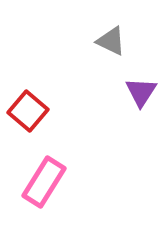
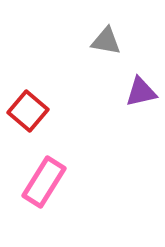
gray triangle: moved 5 px left; rotated 16 degrees counterclockwise
purple triangle: rotated 44 degrees clockwise
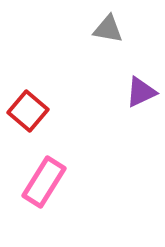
gray triangle: moved 2 px right, 12 px up
purple triangle: rotated 12 degrees counterclockwise
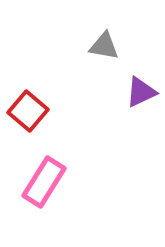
gray triangle: moved 4 px left, 17 px down
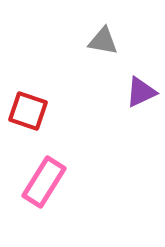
gray triangle: moved 1 px left, 5 px up
red square: rotated 21 degrees counterclockwise
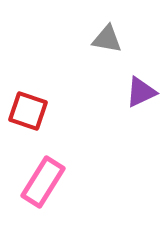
gray triangle: moved 4 px right, 2 px up
pink rectangle: moved 1 px left
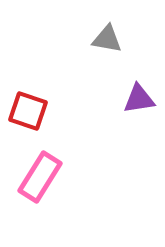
purple triangle: moved 2 px left, 7 px down; rotated 16 degrees clockwise
pink rectangle: moved 3 px left, 5 px up
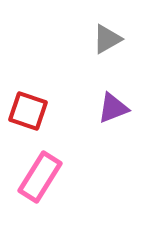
gray triangle: rotated 40 degrees counterclockwise
purple triangle: moved 26 px left, 9 px down; rotated 12 degrees counterclockwise
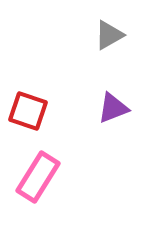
gray triangle: moved 2 px right, 4 px up
pink rectangle: moved 2 px left
